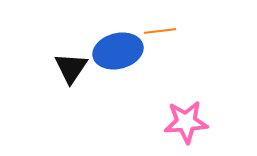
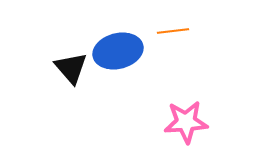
orange line: moved 13 px right
black triangle: rotated 15 degrees counterclockwise
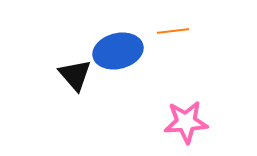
black triangle: moved 4 px right, 7 px down
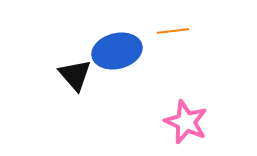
blue ellipse: moved 1 px left
pink star: rotated 27 degrees clockwise
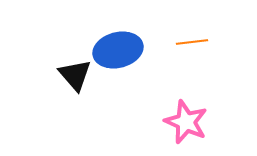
orange line: moved 19 px right, 11 px down
blue ellipse: moved 1 px right, 1 px up
